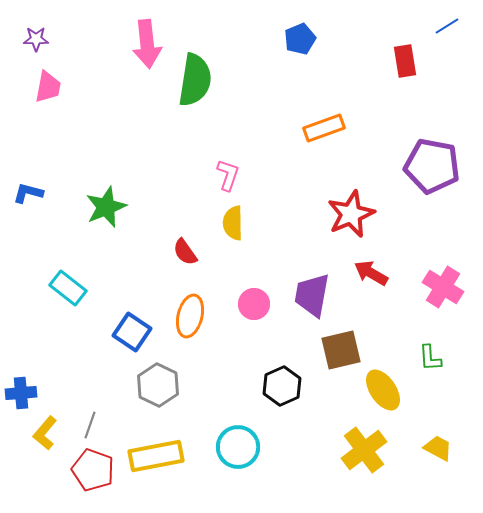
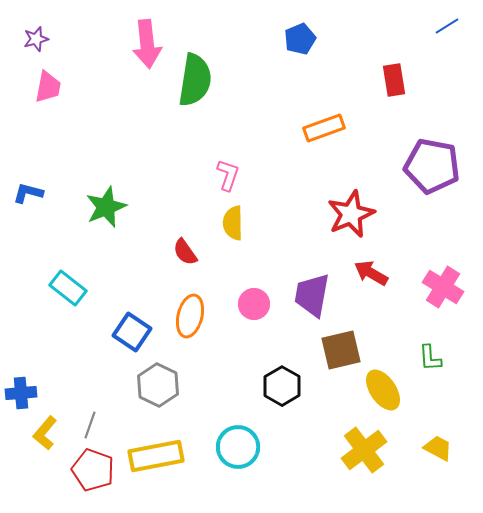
purple star: rotated 15 degrees counterclockwise
red rectangle: moved 11 px left, 19 px down
black hexagon: rotated 6 degrees counterclockwise
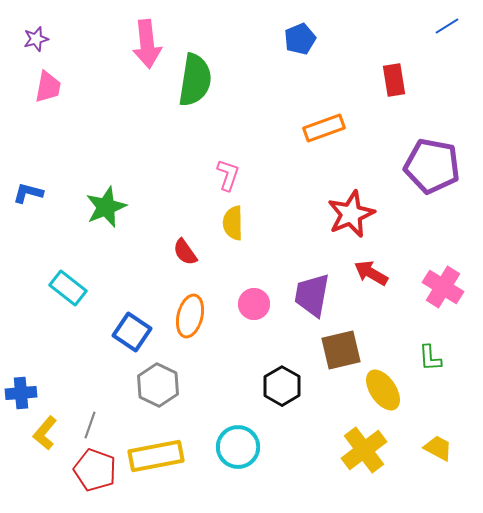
red pentagon: moved 2 px right
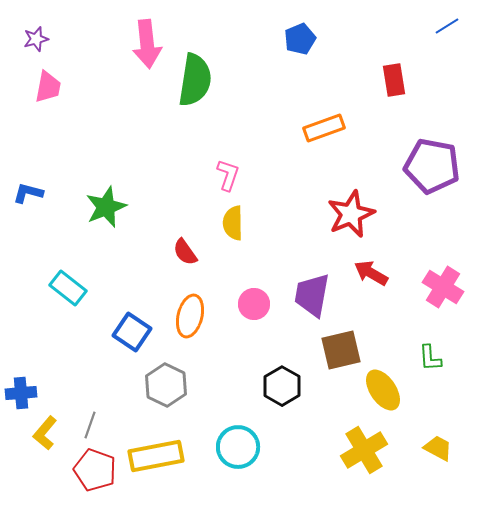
gray hexagon: moved 8 px right
yellow cross: rotated 6 degrees clockwise
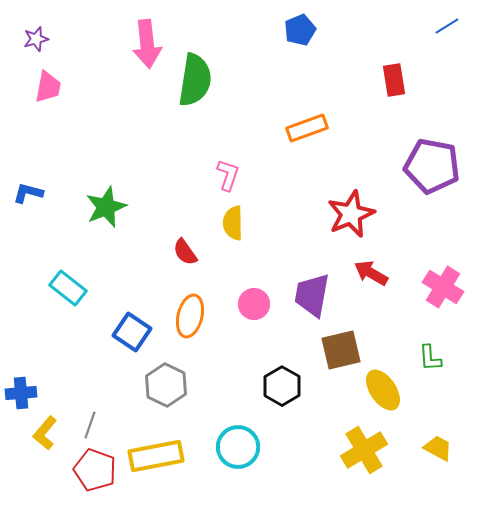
blue pentagon: moved 9 px up
orange rectangle: moved 17 px left
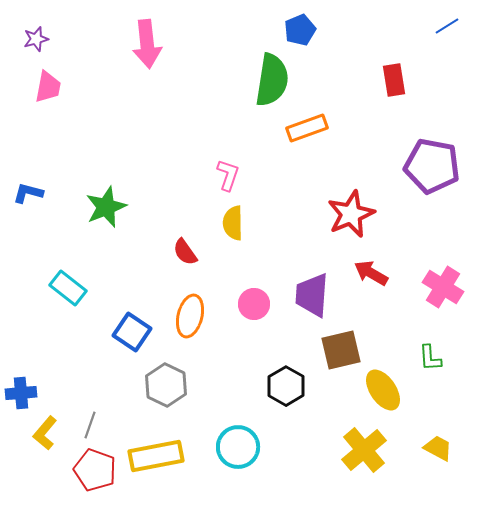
green semicircle: moved 77 px right
purple trapezoid: rotated 6 degrees counterclockwise
black hexagon: moved 4 px right
yellow cross: rotated 9 degrees counterclockwise
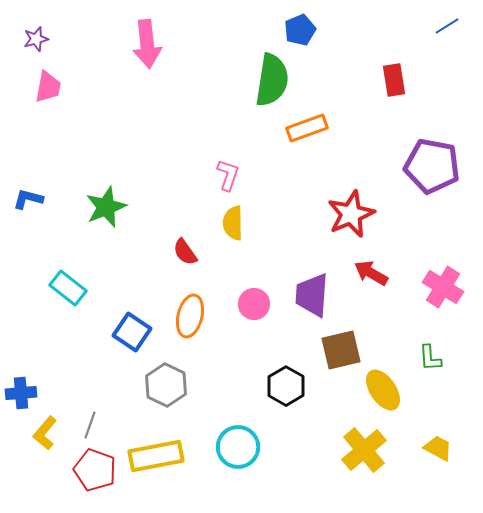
blue L-shape: moved 6 px down
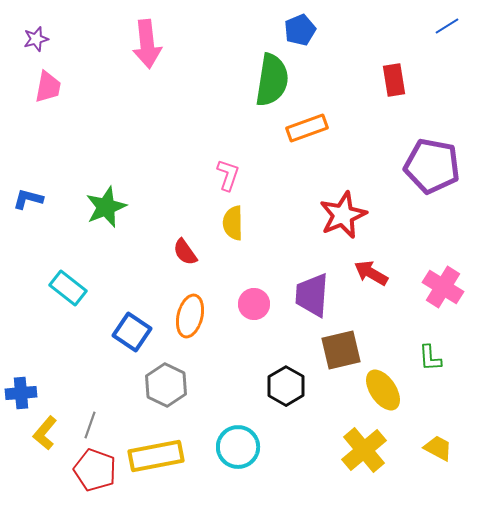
red star: moved 8 px left, 1 px down
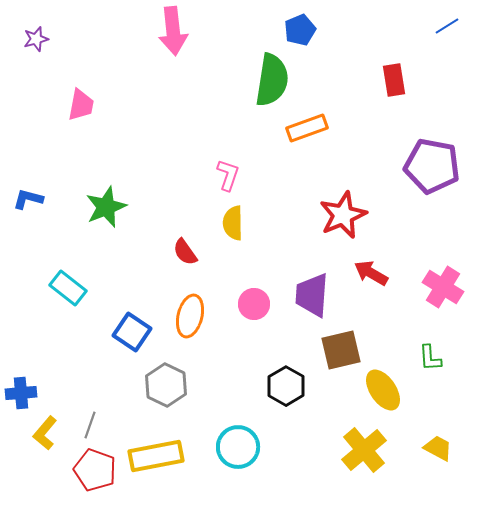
pink arrow: moved 26 px right, 13 px up
pink trapezoid: moved 33 px right, 18 px down
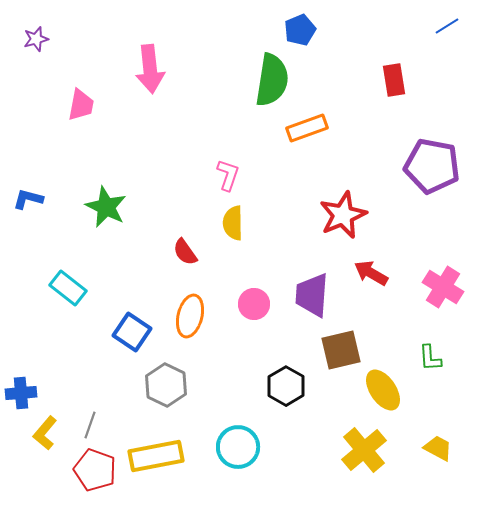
pink arrow: moved 23 px left, 38 px down
green star: rotated 24 degrees counterclockwise
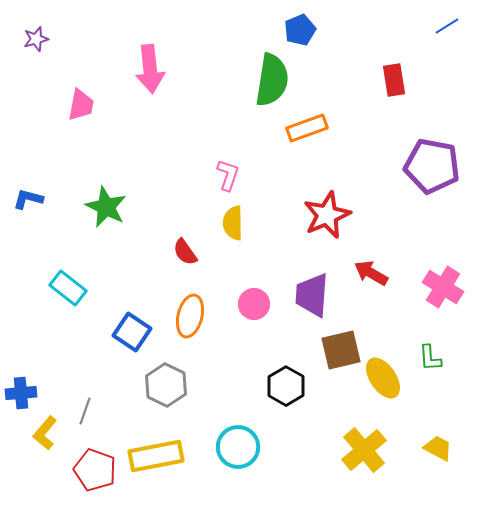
red star: moved 16 px left
yellow ellipse: moved 12 px up
gray line: moved 5 px left, 14 px up
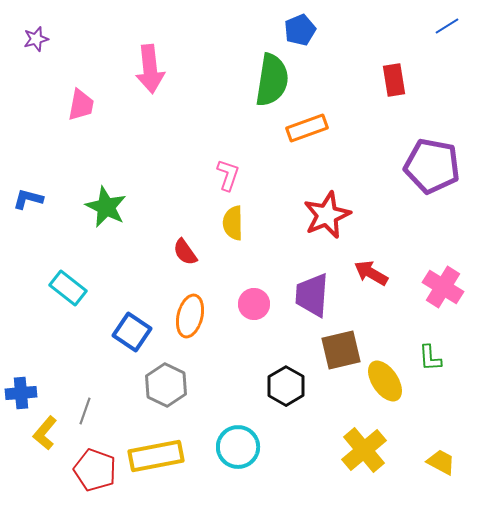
yellow ellipse: moved 2 px right, 3 px down
yellow trapezoid: moved 3 px right, 14 px down
